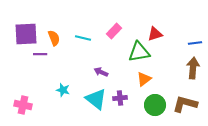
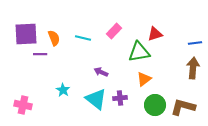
cyan star: rotated 16 degrees clockwise
brown L-shape: moved 2 px left, 3 px down
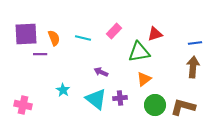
brown arrow: moved 1 px up
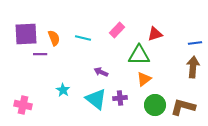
pink rectangle: moved 3 px right, 1 px up
green triangle: moved 3 px down; rotated 10 degrees clockwise
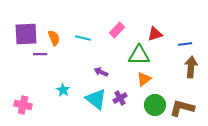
blue line: moved 10 px left, 1 px down
brown arrow: moved 2 px left
purple cross: rotated 24 degrees counterclockwise
brown L-shape: moved 1 px left, 1 px down
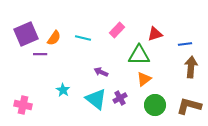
purple square: rotated 20 degrees counterclockwise
orange semicircle: rotated 56 degrees clockwise
brown L-shape: moved 7 px right, 2 px up
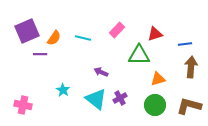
purple square: moved 1 px right, 3 px up
orange triangle: moved 14 px right; rotated 21 degrees clockwise
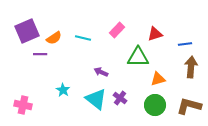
orange semicircle: rotated 21 degrees clockwise
green triangle: moved 1 px left, 2 px down
purple cross: rotated 24 degrees counterclockwise
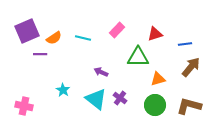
brown arrow: rotated 35 degrees clockwise
pink cross: moved 1 px right, 1 px down
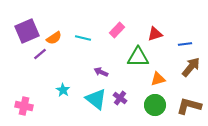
purple line: rotated 40 degrees counterclockwise
